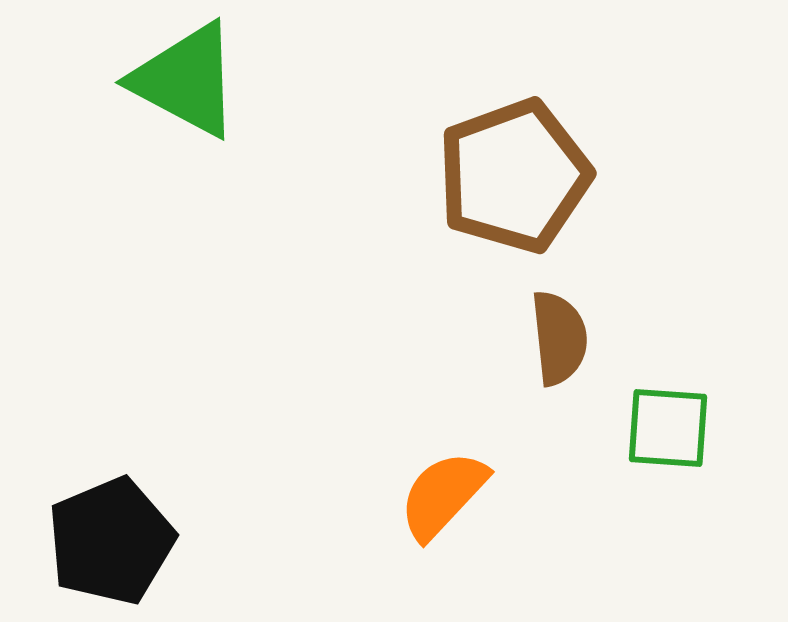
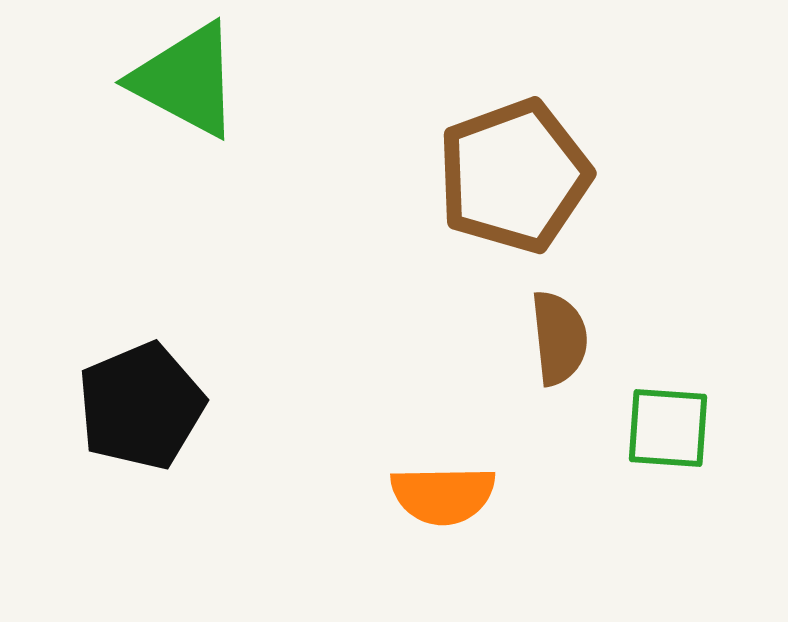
orange semicircle: rotated 134 degrees counterclockwise
black pentagon: moved 30 px right, 135 px up
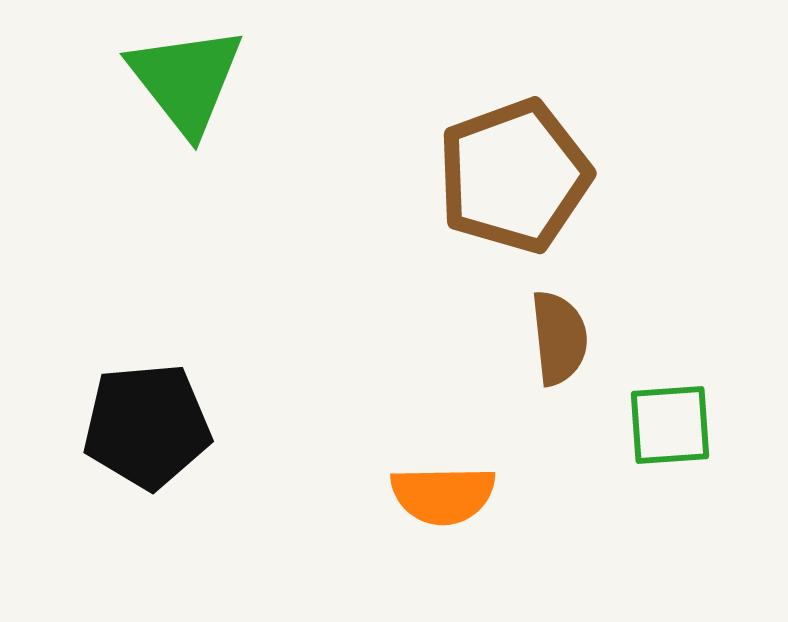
green triangle: rotated 24 degrees clockwise
black pentagon: moved 6 px right, 20 px down; rotated 18 degrees clockwise
green square: moved 2 px right, 3 px up; rotated 8 degrees counterclockwise
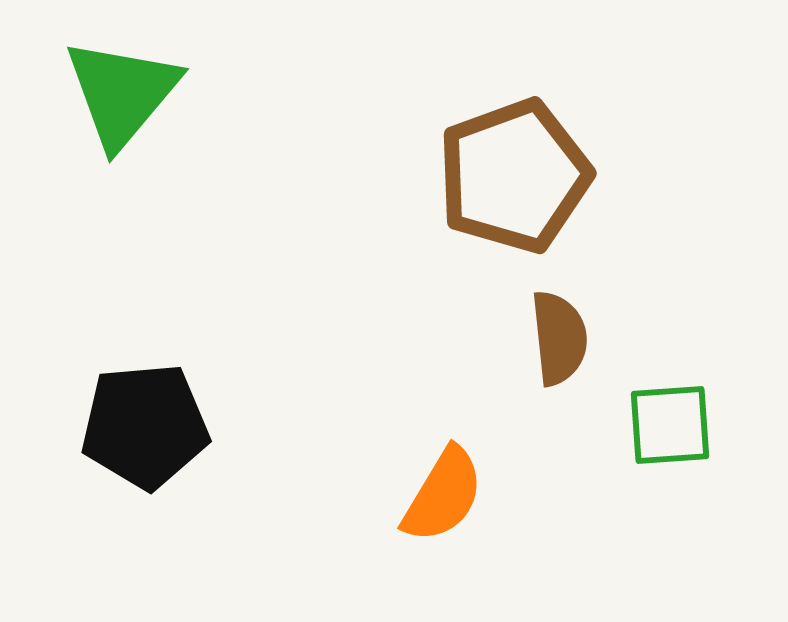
green triangle: moved 64 px left, 13 px down; rotated 18 degrees clockwise
black pentagon: moved 2 px left
orange semicircle: rotated 58 degrees counterclockwise
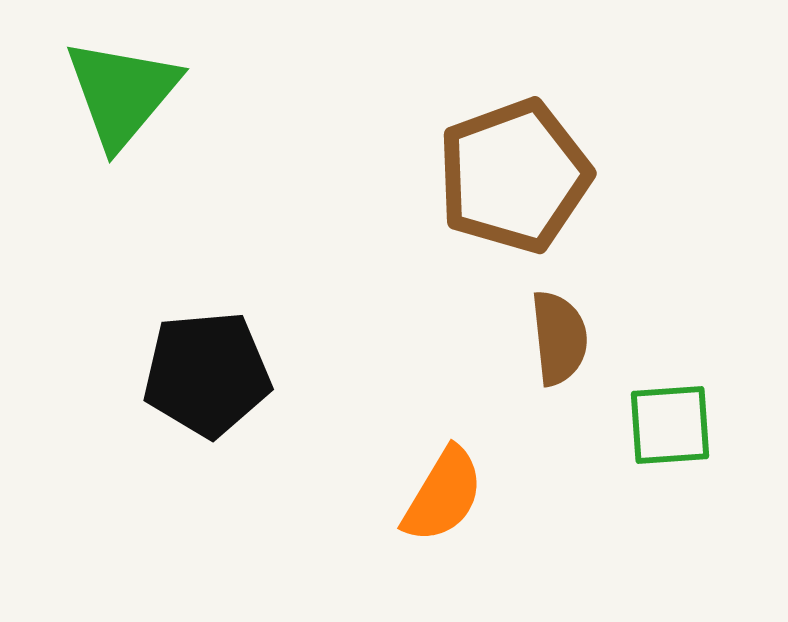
black pentagon: moved 62 px right, 52 px up
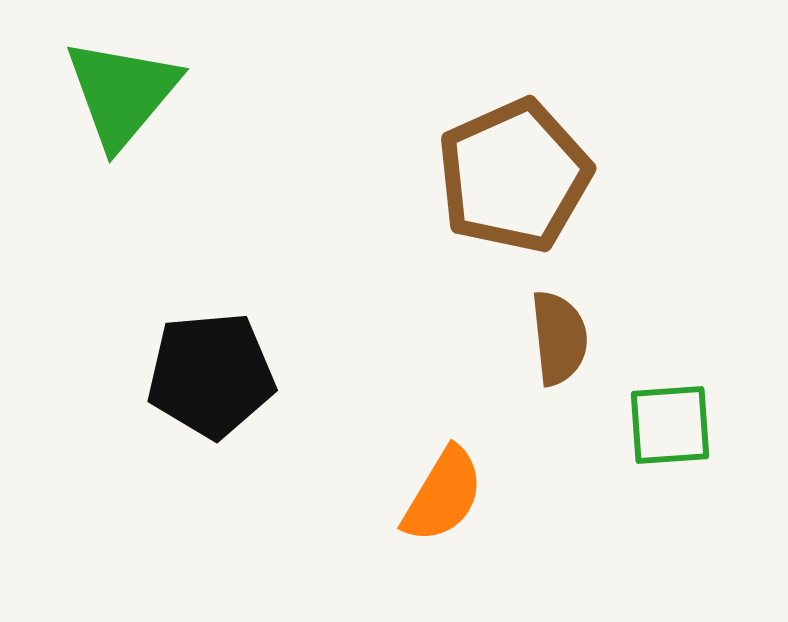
brown pentagon: rotated 4 degrees counterclockwise
black pentagon: moved 4 px right, 1 px down
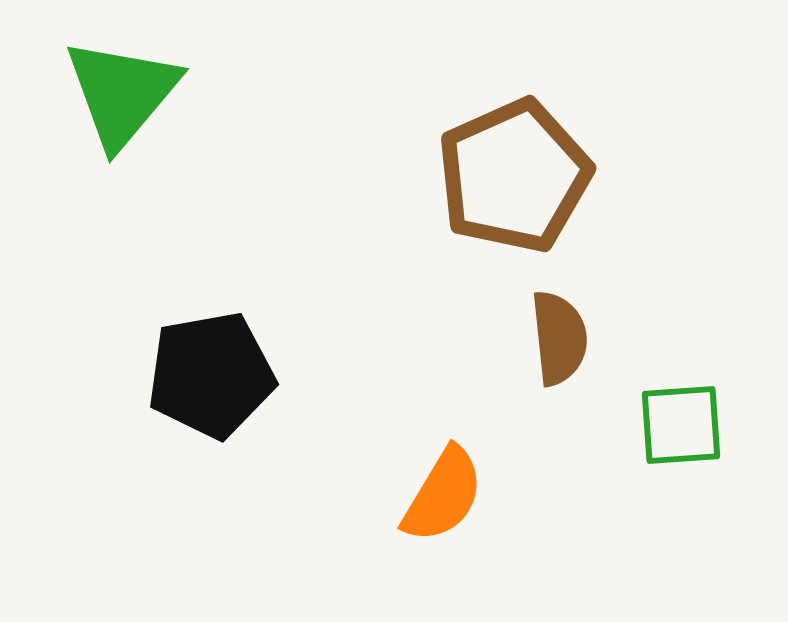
black pentagon: rotated 5 degrees counterclockwise
green square: moved 11 px right
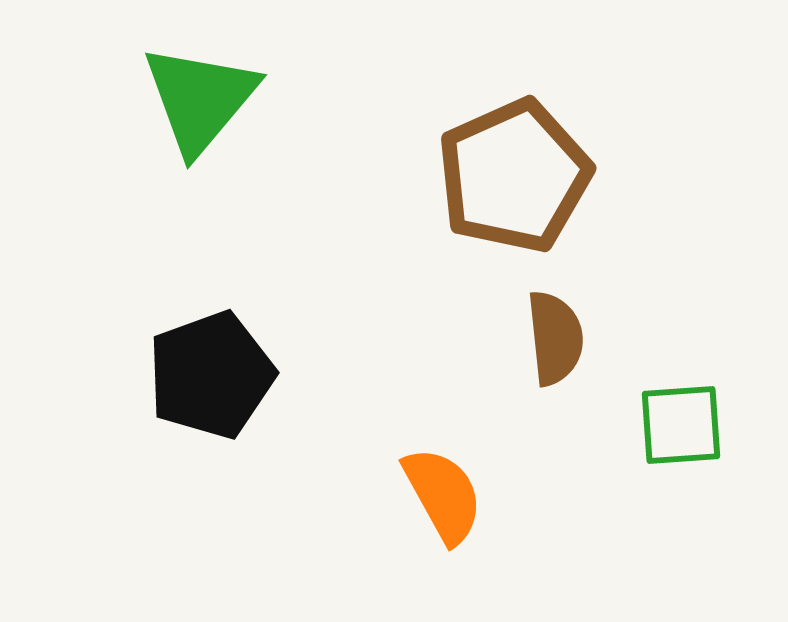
green triangle: moved 78 px right, 6 px down
brown semicircle: moved 4 px left
black pentagon: rotated 10 degrees counterclockwise
orange semicircle: rotated 60 degrees counterclockwise
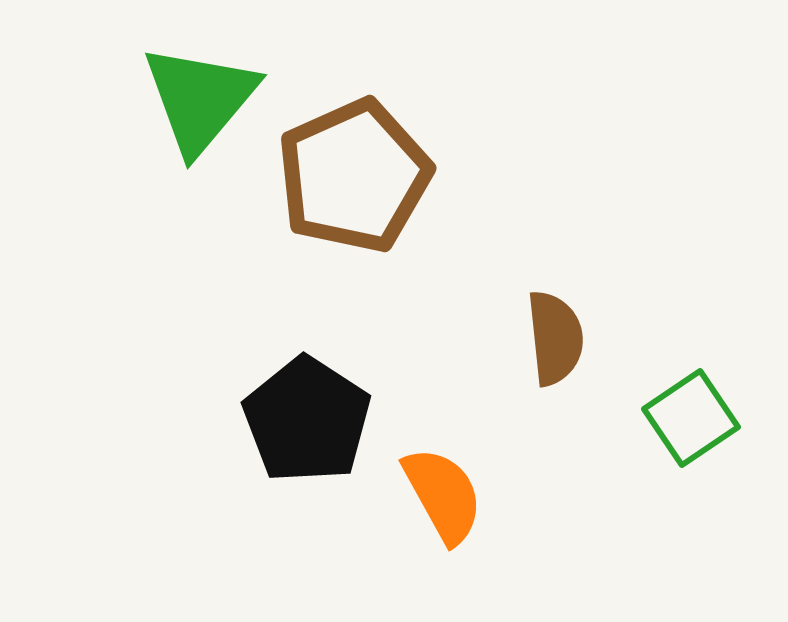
brown pentagon: moved 160 px left
black pentagon: moved 96 px right, 45 px down; rotated 19 degrees counterclockwise
green square: moved 10 px right, 7 px up; rotated 30 degrees counterclockwise
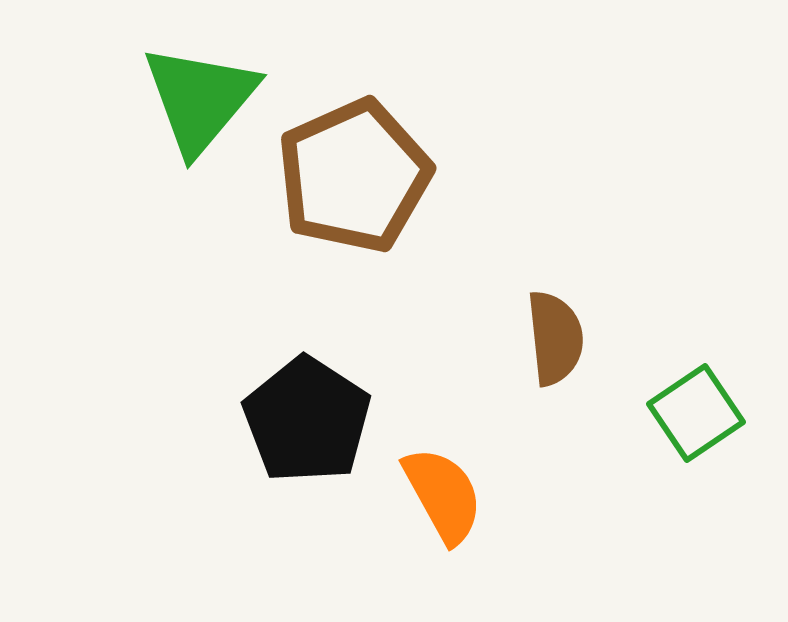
green square: moved 5 px right, 5 px up
